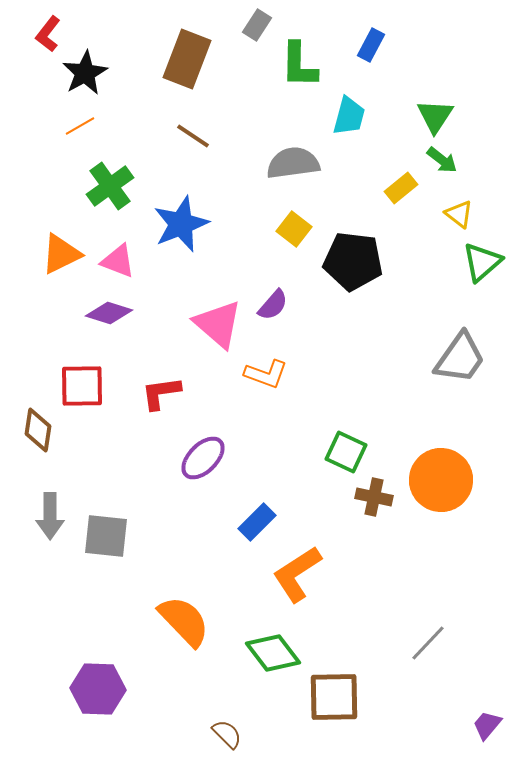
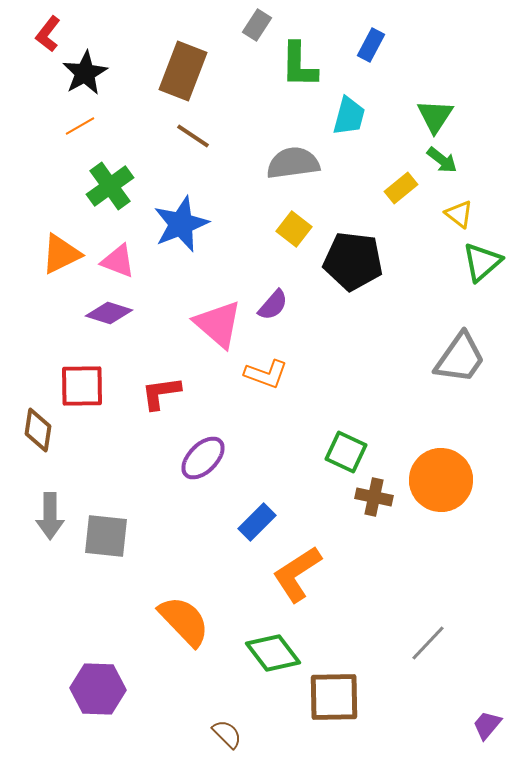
brown rectangle at (187, 59): moved 4 px left, 12 px down
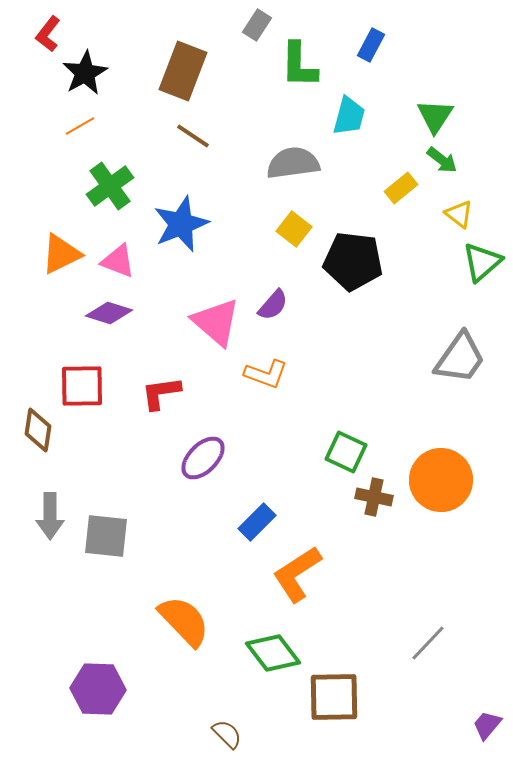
pink triangle at (218, 324): moved 2 px left, 2 px up
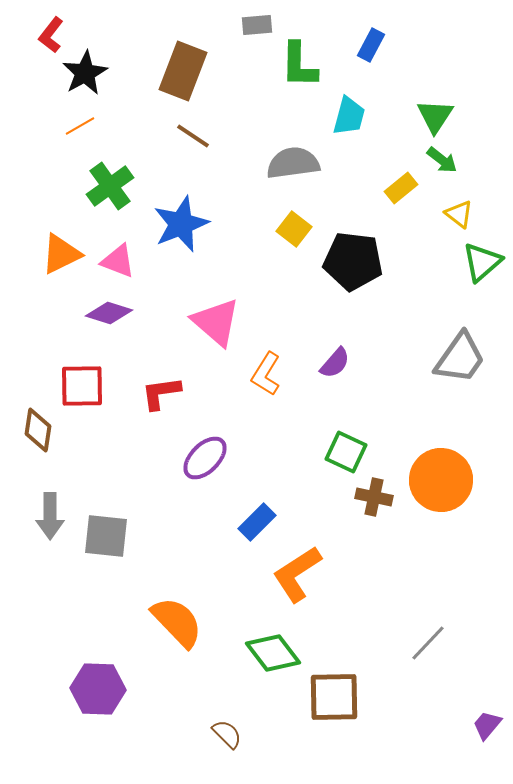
gray rectangle at (257, 25): rotated 52 degrees clockwise
red L-shape at (48, 34): moved 3 px right, 1 px down
purple semicircle at (273, 305): moved 62 px right, 58 px down
orange L-shape at (266, 374): rotated 102 degrees clockwise
purple ellipse at (203, 458): moved 2 px right
orange semicircle at (184, 621): moved 7 px left, 1 px down
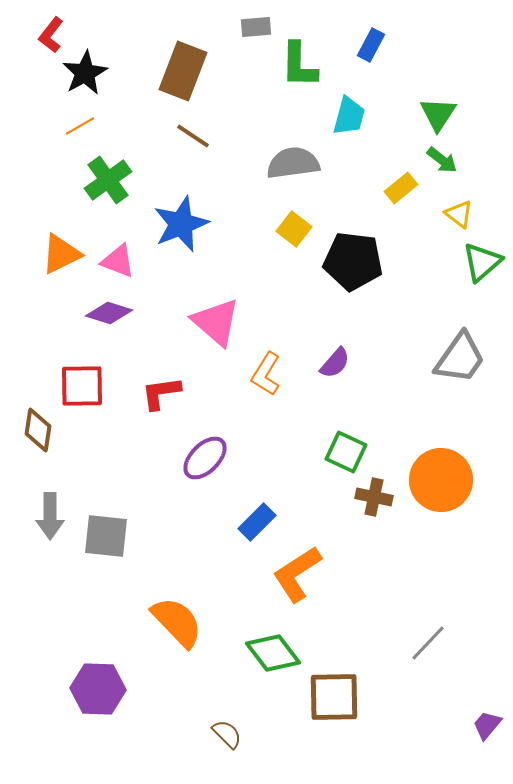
gray rectangle at (257, 25): moved 1 px left, 2 px down
green triangle at (435, 116): moved 3 px right, 2 px up
green cross at (110, 186): moved 2 px left, 6 px up
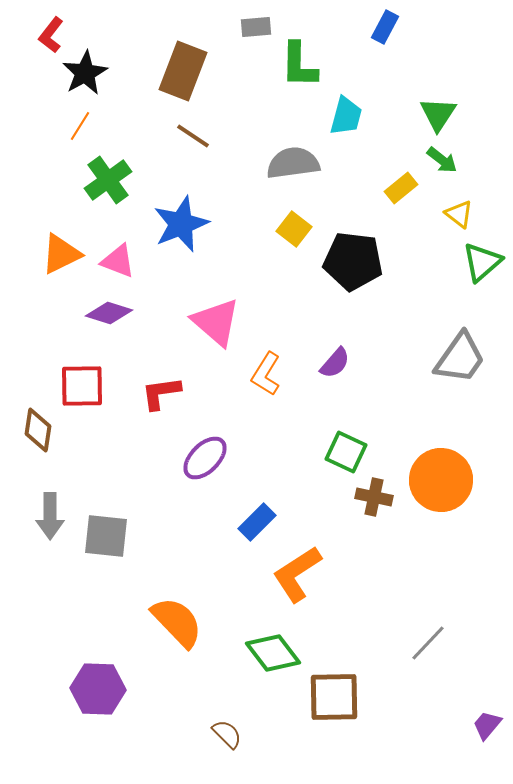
blue rectangle at (371, 45): moved 14 px right, 18 px up
cyan trapezoid at (349, 116): moved 3 px left
orange line at (80, 126): rotated 28 degrees counterclockwise
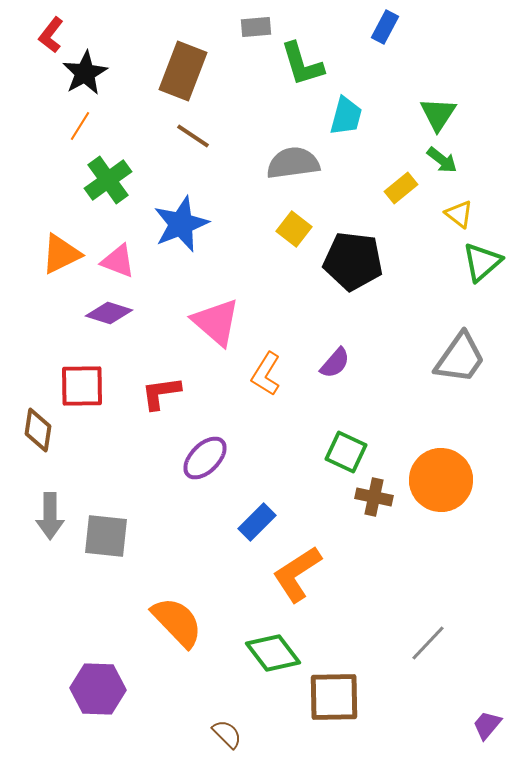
green L-shape at (299, 65): moved 3 px right, 1 px up; rotated 18 degrees counterclockwise
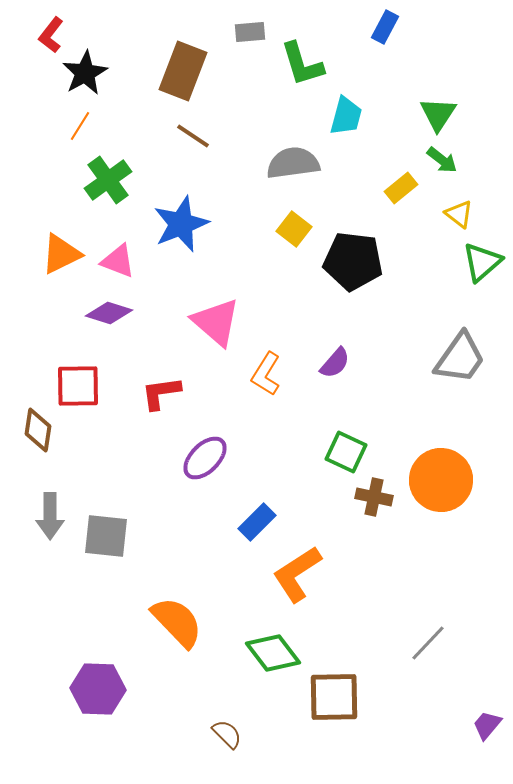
gray rectangle at (256, 27): moved 6 px left, 5 px down
red square at (82, 386): moved 4 px left
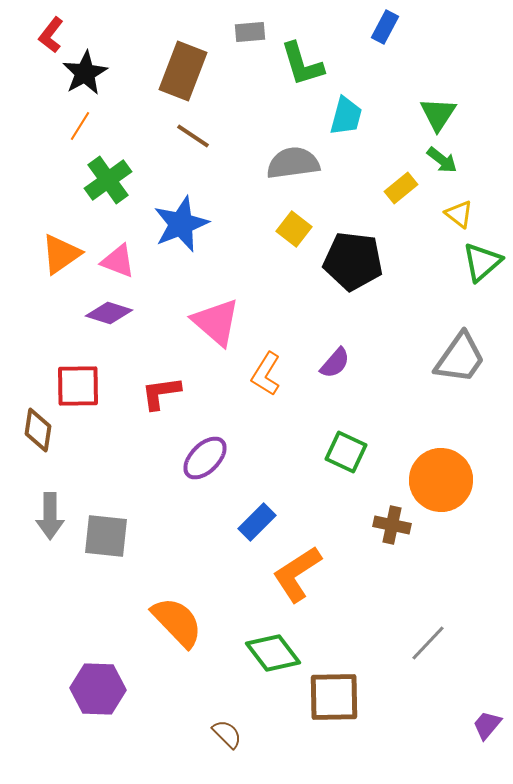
orange triangle at (61, 254): rotated 9 degrees counterclockwise
brown cross at (374, 497): moved 18 px right, 28 px down
